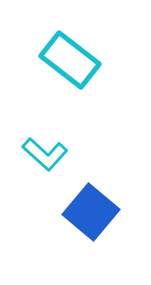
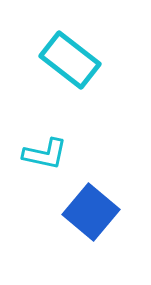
cyan L-shape: rotated 30 degrees counterclockwise
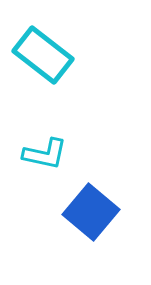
cyan rectangle: moved 27 px left, 5 px up
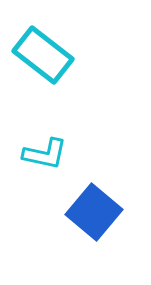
blue square: moved 3 px right
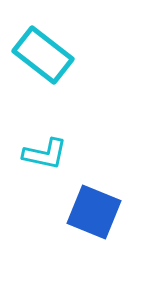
blue square: rotated 18 degrees counterclockwise
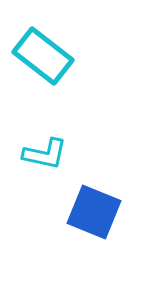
cyan rectangle: moved 1 px down
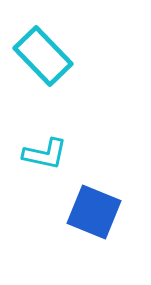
cyan rectangle: rotated 8 degrees clockwise
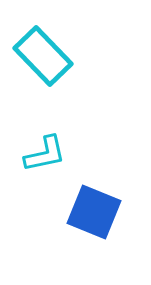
cyan L-shape: rotated 24 degrees counterclockwise
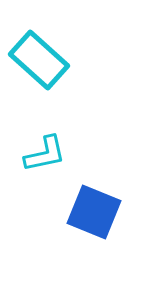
cyan rectangle: moved 4 px left, 4 px down; rotated 4 degrees counterclockwise
